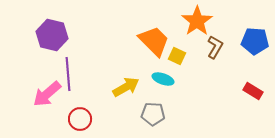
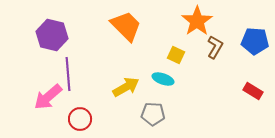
orange trapezoid: moved 28 px left, 15 px up
yellow square: moved 1 px left, 1 px up
pink arrow: moved 1 px right, 3 px down
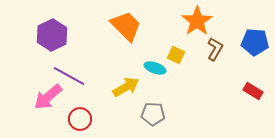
purple hexagon: rotated 20 degrees clockwise
blue pentagon: moved 1 px down
brown L-shape: moved 2 px down
purple line: moved 1 px right, 2 px down; rotated 56 degrees counterclockwise
cyan ellipse: moved 8 px left, 11 px up
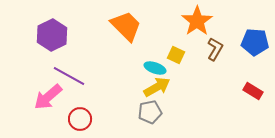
yellow arrow: moved 31 px right
gray pentagon: moved 3 px left, 2 px up; rotated 15 degrees counterclockwise
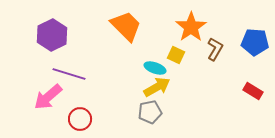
orange star: moved 6 px left, 6 px down
purple line: moved 2 px up; rotated 12 degrees counterclockwise
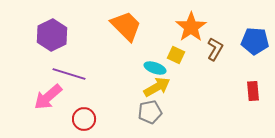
blue pentagon: moved 1 px up
red rectangle: rotated 54 degrees clockwise
red circle: moved 4 px right
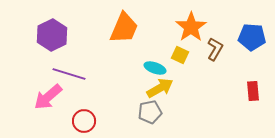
orange trapezoid: moved 2 px left, 2 px down; rotated 68 degrees clockwise
blue pentagon: moved 3 px left, 4 px up
yellow square: moved 4 px right
yellow arrow: moved 3 px right, 1 px down
red circle: moved 2 px down
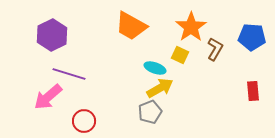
orange trapezoid: moved 7 px right, 2 px up; rotated 96 degrees clockwise
gray pentagon: rotated 10 degrees counterclockwise
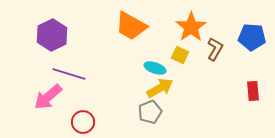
red circle: moved 1 px left, 1 px down
